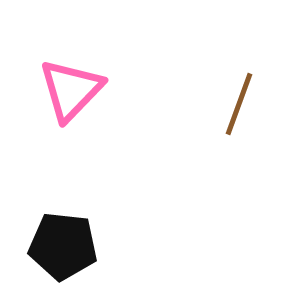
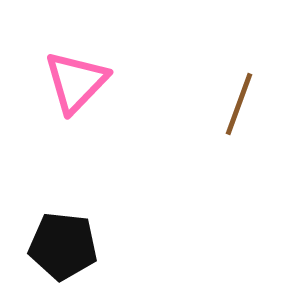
pink triangle: moved 5 px right, 8 px up
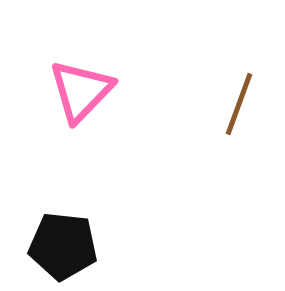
pink triangle: moved 5 px right, 9 px down
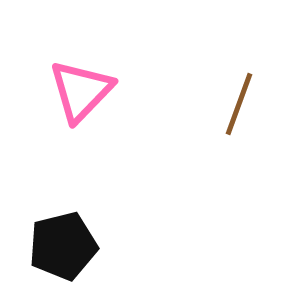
black pentagon: rotated 20 degrees counterclockwise
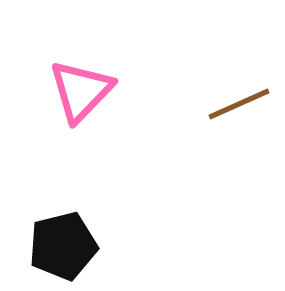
brown line: rotated 46 degrees clockwise
